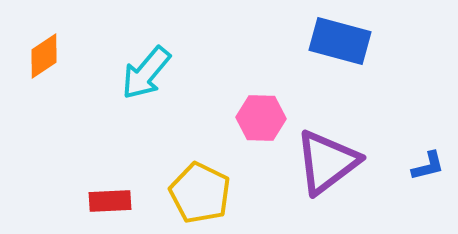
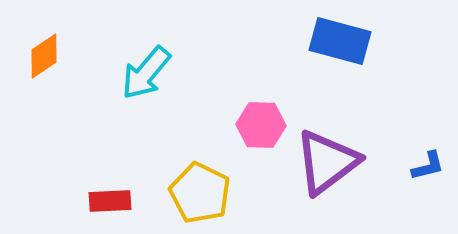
pink hexagon: moved 7 px down
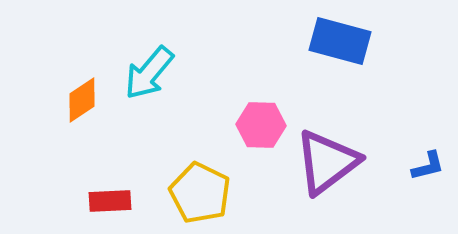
orange diamond: moved 38 px right, 44 px down
cyan arrow: moved 3 px right
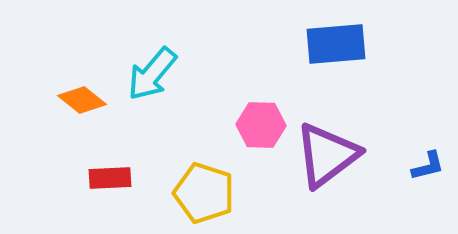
blue rectangle: moved 4 px left, 3 px down; rotated 20 degrees counterclockwise
cyan arrow: moved 3 px right, 1 px down
orange diamond: rotated 72 degrees clockwise
purple triangle: moved 7 px up
yellow pentagon: moved 4 px right; rotated 8 degrees counterclockwise
red rectangle: moved 23 px up
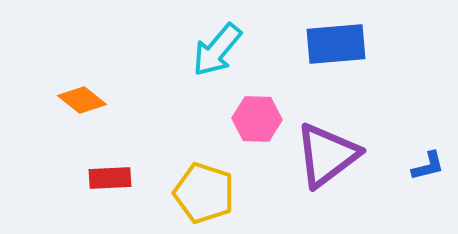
cyan arrow: moved 65 px right, 24 px up
pink hexagon: moved 4 px left, 6 px up
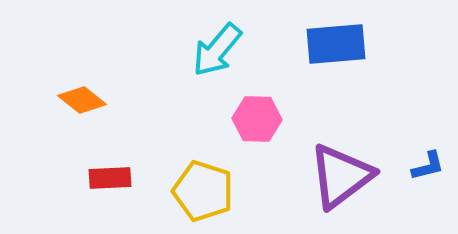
purple triangle: moved 14 px right, 21 px down
yellow pentagon: moved 1 px left, 2 px up
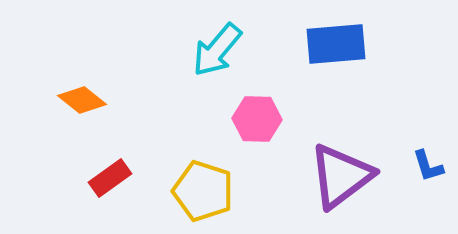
blue L-shape: rotated 87 degrees clockwise
red rectangle: rotated 33 degrees counterclockwise
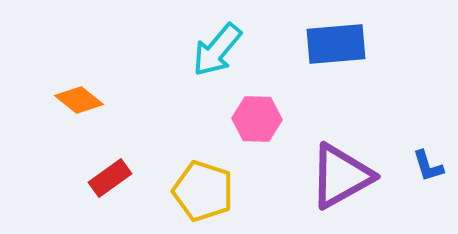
orange diamond: moved 3 px left
purple triangle: rotated 8 degrees clockwise
